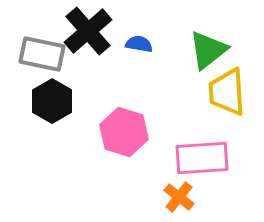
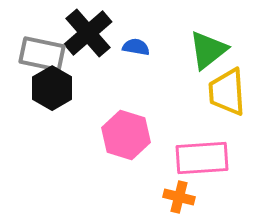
black cross: moved 2 px down
blue semicircle: moved 3 px left, 3 px down
black hexagon: moved 13 px up
pink hexagon: moved 2 px right, 3 px down
orange cross: rotated 24 degrees counterclockwise
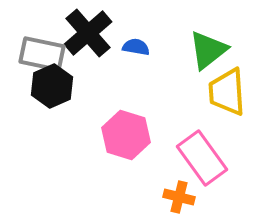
black hexagon: moved 2 px up; rotated 6 degrees clockwise
pink rectangle: rotated 58 degrees clockwise
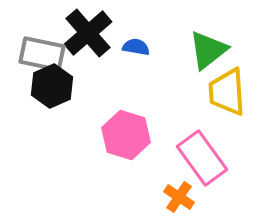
orange cross: rotated 20 degrees clockwise
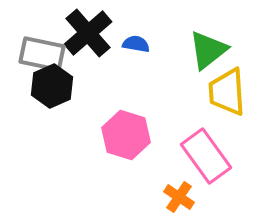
blue semicircle: moved 3 px up
pink rectangle: moved 4 px right, 2 px up
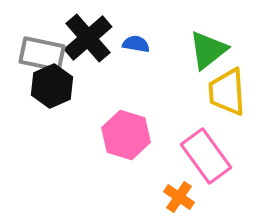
black cross: moved 5 px down
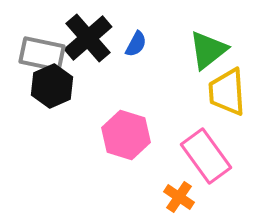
blue semicircle: rotated 108 degrees clockwise
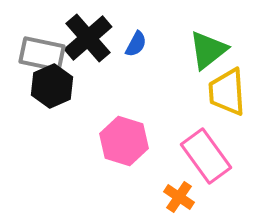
pink hexagon: moved 2 px left, 6 px down
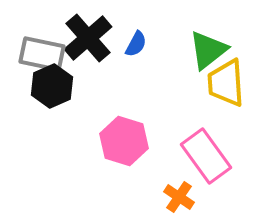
yellow trapezoid: moved 1 px left, 9 px up
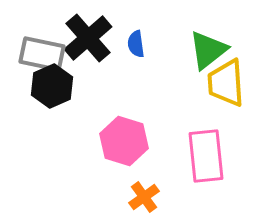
blue semicircle: rotated 144 degrees clockwise
pink rectangle: rotated 30 degrees clockwise
orange cross: moved 35 px left; rotated 20 degrees clockwise
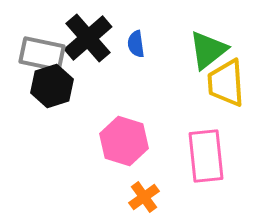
black hexagon: rotated 6 degrees clockwise
